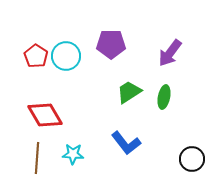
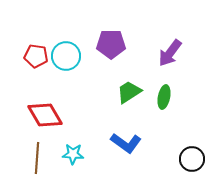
red pentagon: rotated 25 degrees counterclockwise
blue L-shape: rotated 16 degrees counterclockwise
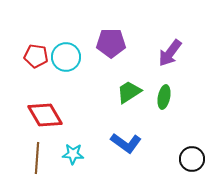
purple pentagon: moved 1 px up
cyan circle: moved 1 px down
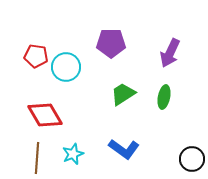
purple arrow: rotated 12 degrees counterclockwise
cyan circle: moved 10 px down
green trapezoid: moved 6 px left, 2 px down
blue L-shape: moved 2 px left, 6 px down
cyan star: rotated 25 degrees counterclockwise
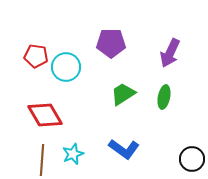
brown line: moved 5 px right, 2 px down
